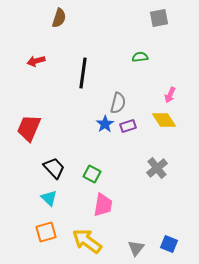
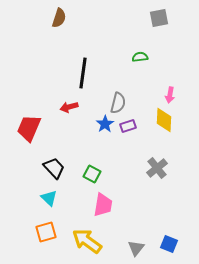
red arrow: moved 33 px right, 46 px down
pink arrow: rotated 14 degrees counterclockwise
yellow diamond: rotated 35 degrees clockwise
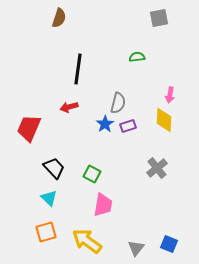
green semicircle: moved 3 px left
black line: moved 5 px left, 4 px up
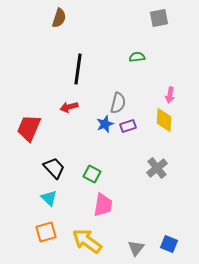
blue star: rotated 12 degrees clockwise
